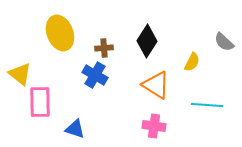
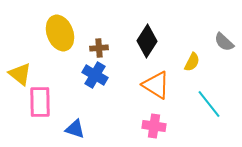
brown cross: moved 5 px left
cyan line: moved 2 px right, 1 px up; rotated 48 degrees clockwise
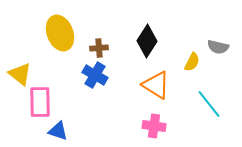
gray semicircle: moved 6 px left, 5 px down; rotated 30 degrees counterclockwise
blue triangle: moved 17 px left, 2 px down
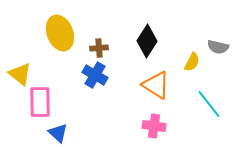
blue triangle: moved 2 px down; rotated 25 degrees clockwise
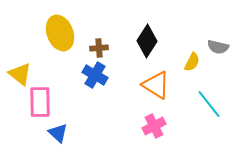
pink cross: rotated 35 degrees counterclockwise
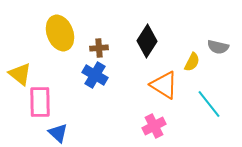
orange triangle: moved 8 px right
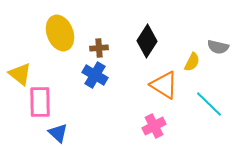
cyan line: rotated 8 degrees counterclockwise
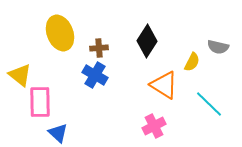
yellow triangle: moved 1 px down
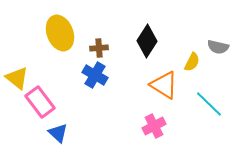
yellow triangle: moved 3 px left, 3 px down
pink rectangle: rotated 36 degrees counterclockwise
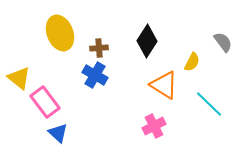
gray semicircle: moved 5 px right, 5 px up; rotated 140 degrees counterclockwise
yellow triangle: moved 2 px right
pink rectangle: moved 5 px right
